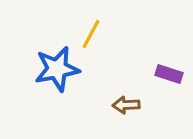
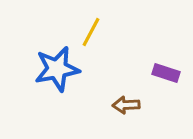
yellow line: moved 2 px up
purple rectangle: moved 3 px left, 1 px up
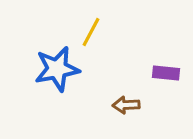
purple rectangle: rotated 12 degrees counterclockwise
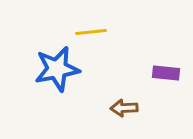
yellow line: rotated 56 degrees clockwise
brown arrow: moved 2 px left, 3 px down
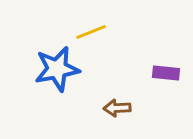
yellow line: rotated 16 degrees counterclockwise
brown arrow: moved 7 px left
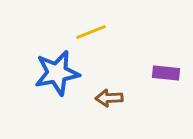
blue star: moved 4 px down
brown arrow: moved 8 px left, 10 px up
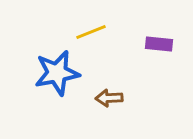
purple rectangle: moved 7 px left, 29 px up
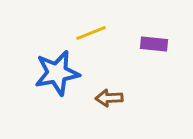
yellow line: moved 1 px down
purple rectangle: moved 5 px left
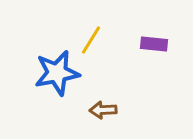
yellow line: moved 7 px down; rotated 36 degrees counterclockwise
brown arrow: moved 6 px left, 12 px down
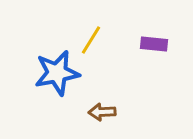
brown arrow: moved 1 px left, 2 px down
